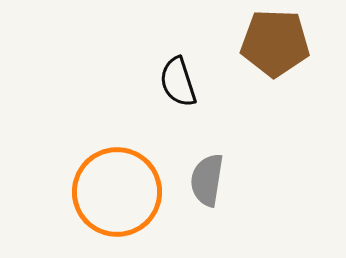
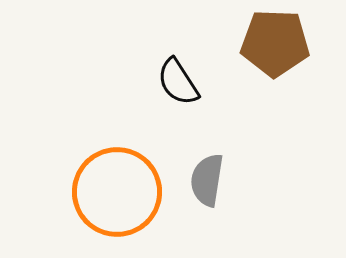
black semicircle: rotated 15 degrees counterclockwise
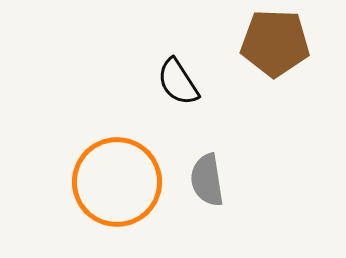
gray semicircle: rotated 18 degrees counterclockwise
orange circle: moved 10 px up
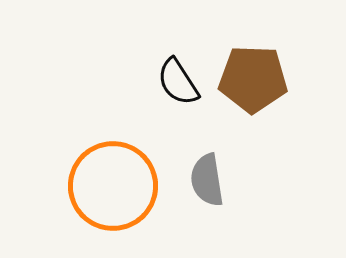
brown pentagon: moved 22 px left, 36 px down
orange circle: moved 4 px left, 4 px down
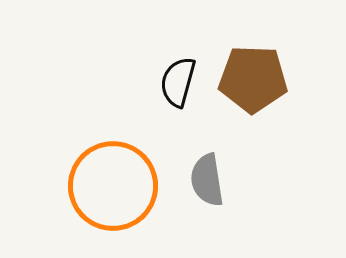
black semicircle: rotated 48 degrees clockwise
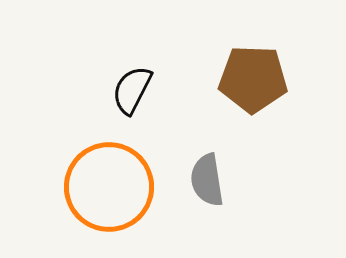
black semicircle: moved 46 px left, 8 px down; rotated 12 degrees clockwise
orange circle: moved 4 px left, 1 px down
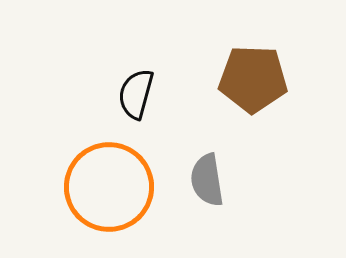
black semicircle: moved 4 px right, 4 px down; rotated 12 degrees counterclockwise
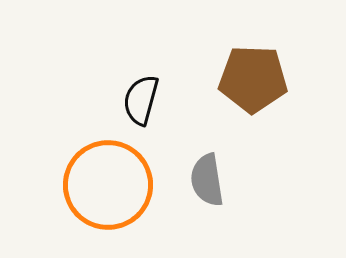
black semicircle: moved 5 px right, 6 px down
orange circle: moved 1 px left, 2 px up
